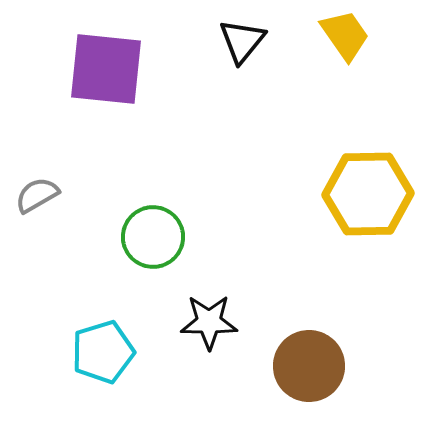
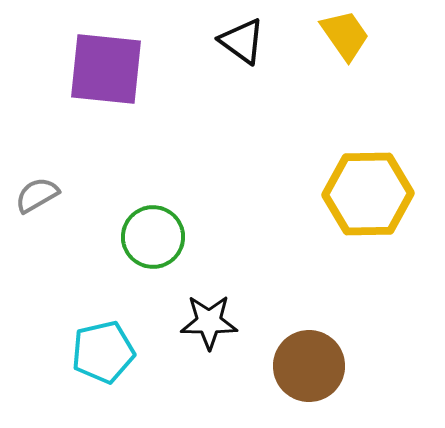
black triangle: rotated 33 degrees counterclockwise
cyan pentagon: rotated 4 degrees clockwise
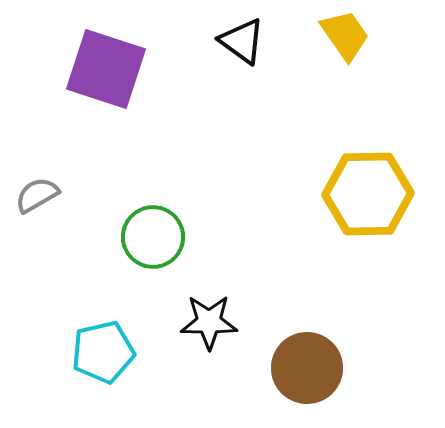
purple square: rotated 12 degrees clockwise
brown circle: moved 2 px left, 2 px down
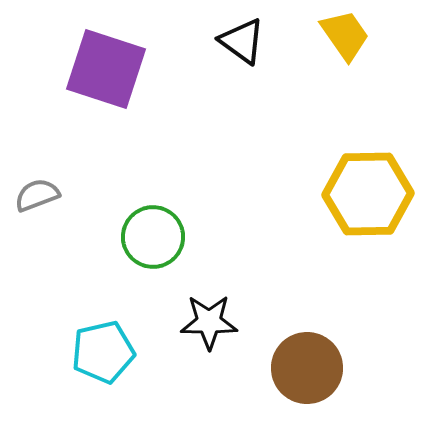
gray semicircle: rotated 9 degrees clockwise
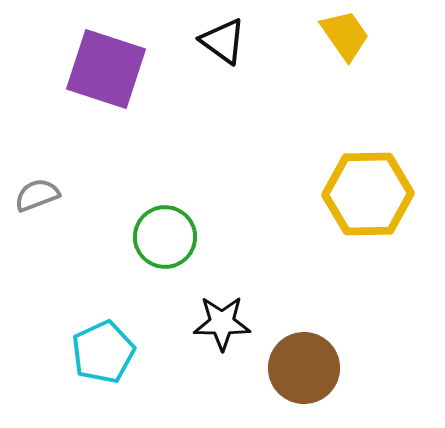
black triangle: moved 19 px left
green circle: moved 12 px right
black star: moved 13 px right, 1 px down
cyan pentagon: rotated 12 degrees counterclockwise
brown circle: moved 3 px left
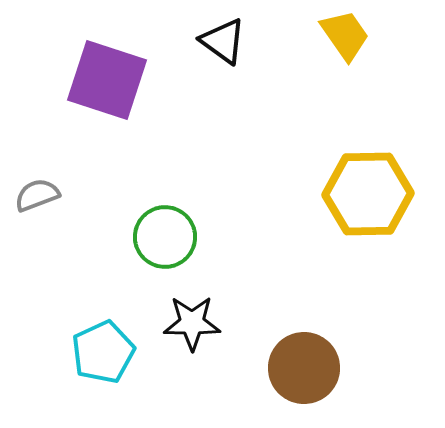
purple square: moved 1 px right, 11 px down
black star: moved 30 px left
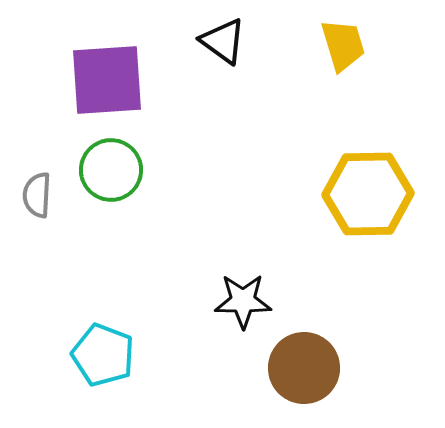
yellow trapezoid: moved 2 px left, 10 px down; rotated 18 degrees clockwise
purple square: rotated 22 degrees counterclockwise
gray semicircle: rotated 66 degrees counterclockwise
green circle: moved 54 px left, 67 px up
black star: moved 51 px right, 22 px up
cyan pentagon: moved 3 px down; rotated 26 degrees counterclockwise
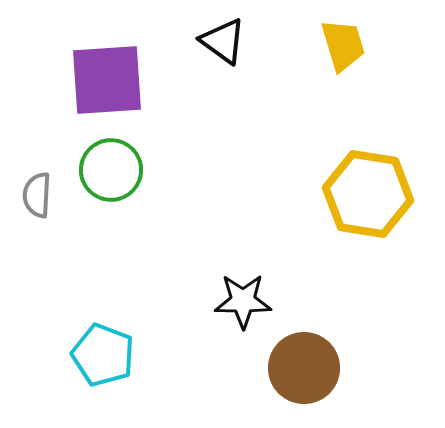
yellow hexagon: rotated 10 degrees clockwise
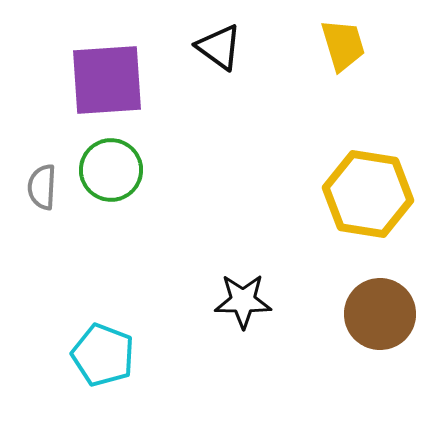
black triangle: moved 4 px left, 6 px down
gray semicircle: moved 5 px right, 8 px up
brown circle: moved 76 px right, 54 px up
